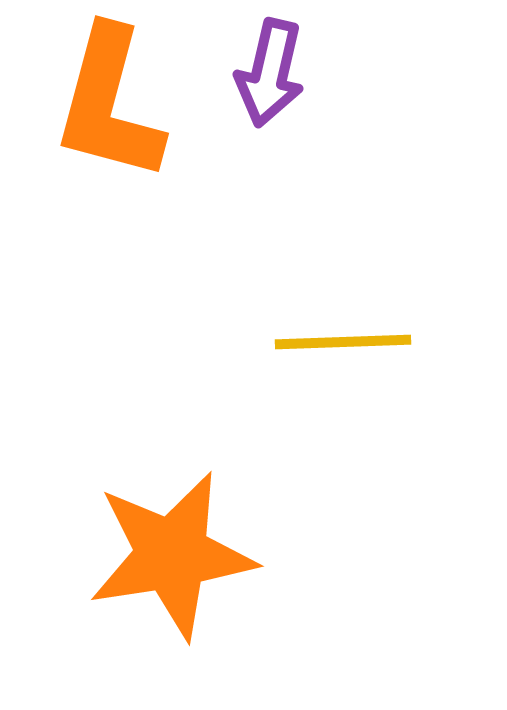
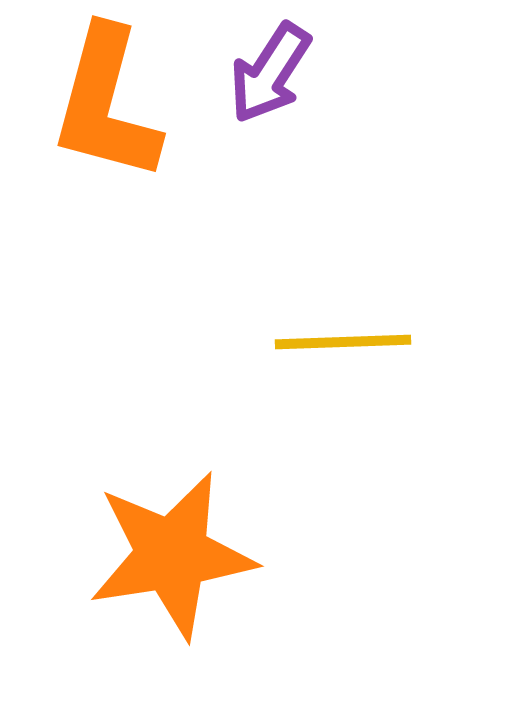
purple arrow: rotated 20 degrees clockwise
orange L-shape: moved 3 px left
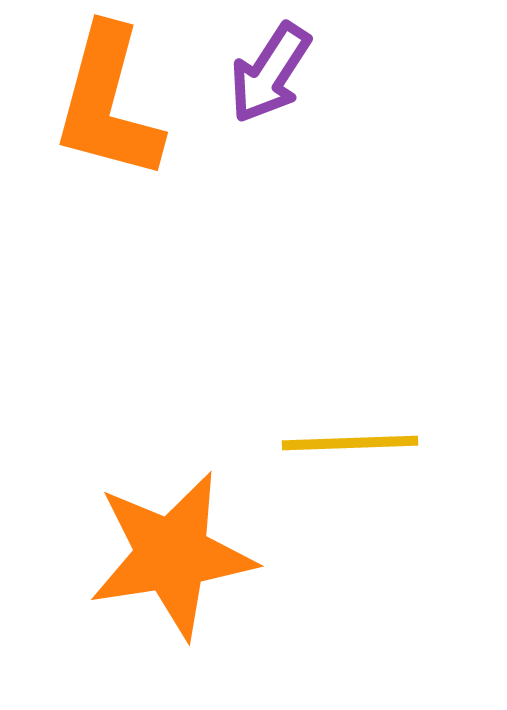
orange L-shape: moved 2 px right, 1 px up
yellow line: moved 7 px right, 101 px down
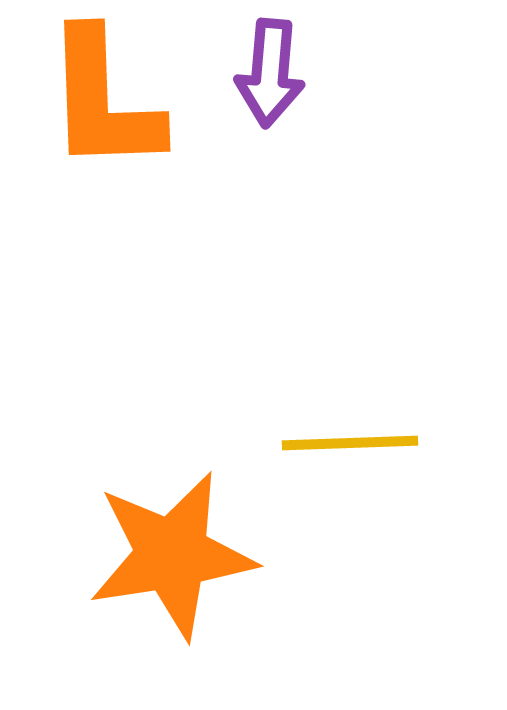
purple arrow: rotated 28 degrees counterclockwise
orange L-shape: moved 5 px left, 2 px up; rotated 17 degrees counterclockwise
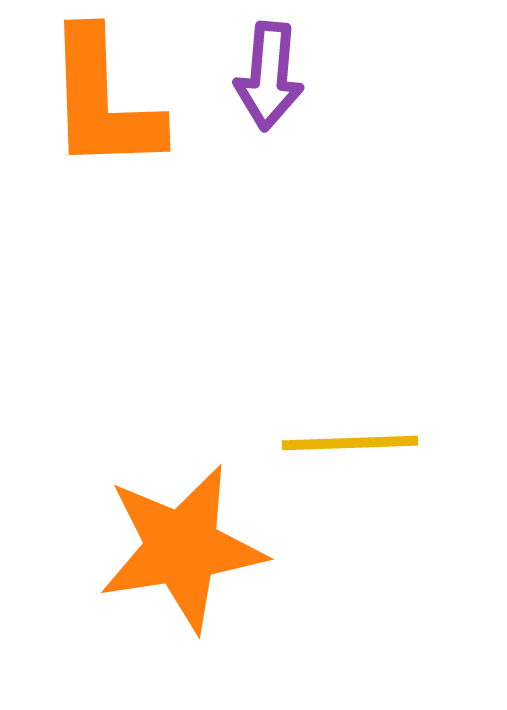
purple arrow: moved 1 px left, 3 px down
orange star: moved 10 px right, 7 px up
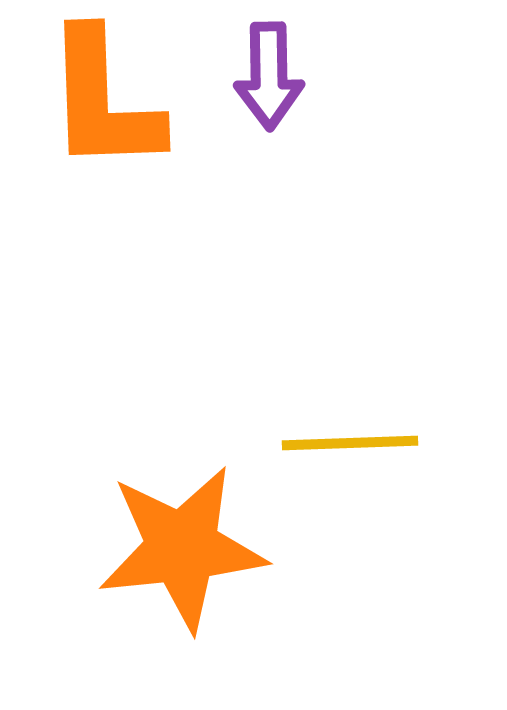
purple arrow: rotated 6 degrees counterclockwise
orange star: rotated 3 degrees clockwise
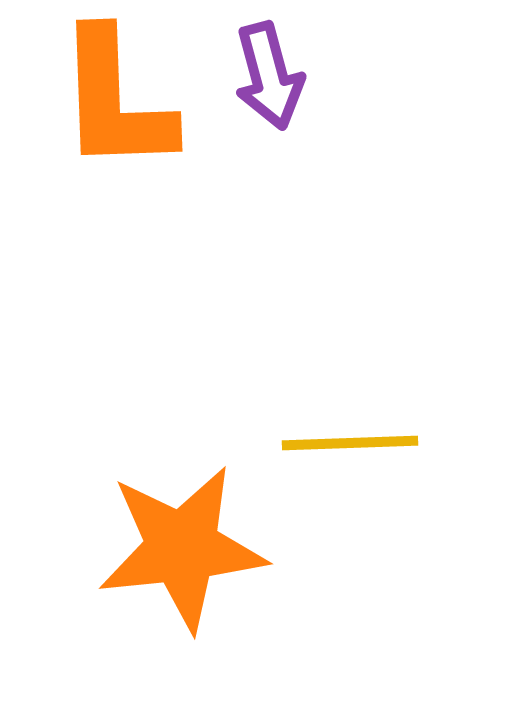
purple arrow: rotated 14 degrees counterclockwise
orange L-shape: moved 12 px right
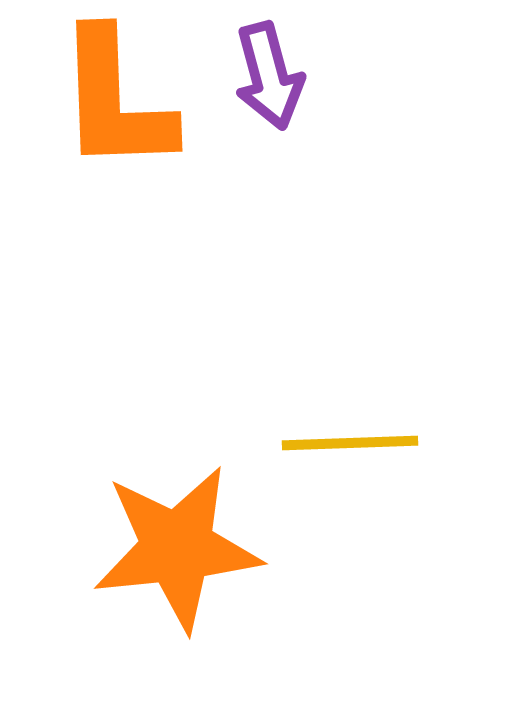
orange star: moved 5 px left
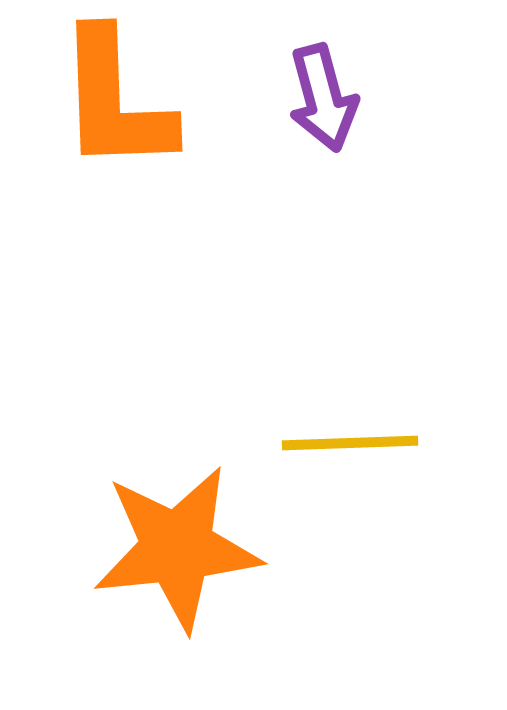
purple arrow: moved 54 px right, 22 px down
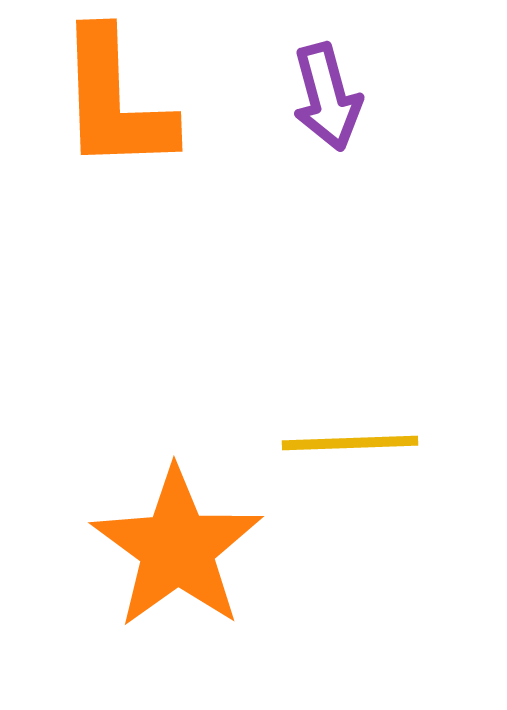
purple arrow: moved 4 px right, 1 px up
orange star: rotated 30 degrees counterclockwise
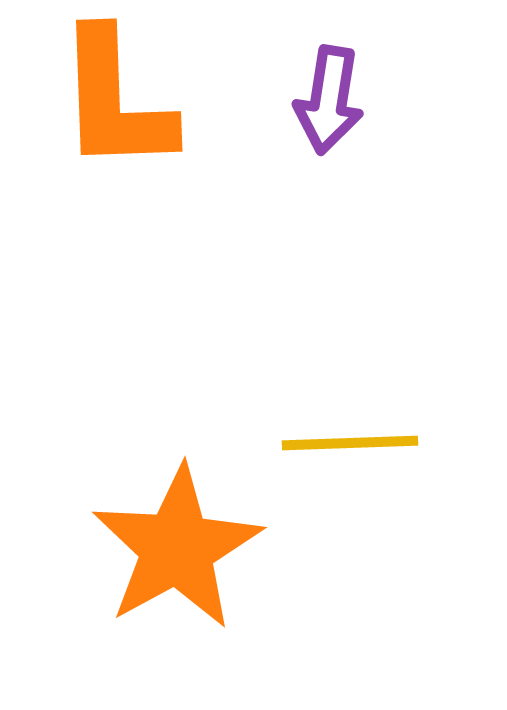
purple arrow: moved 2 px right, 3 px down; rotated 24 degrees clockwise
orange star: rotated 7 degrees clockwise
